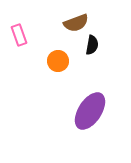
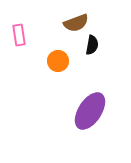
pink rectangle: rotated 10 degrees clockwise
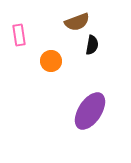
brown semicircle: moved 1 px right, 1 px up
orange circle: moved 7 px left
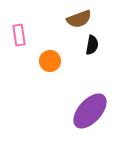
brown semicircle: moved 2 px right, 3 px up
orange circle: moved 1 px left
purple ellipse: rotated 9 degrees clockwise
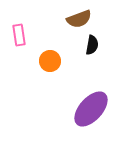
purple ellipse: moved 1 px right, 2 px up
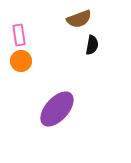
orange circle: moved 29 px left
purple ellipse: moved 34 px left
